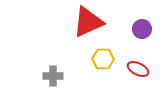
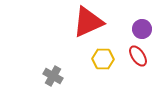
red ellipse: moved 13 px up; rotated 30 degrees clockwise
gray cross: rotated 30 degrees clockwise
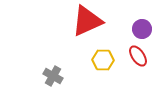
red triangle: moved 1 px left, 1 px up
yellow hexagon: moved 1 px down
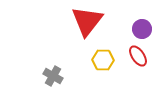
red triangle: rotated 28 degrees counterclockwise
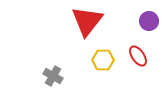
purple circle: moved 7 px right, 8 px up
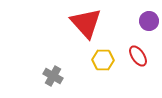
red triangle: moved 1 px left, 2 px down; rotated 20 degrees counterclockwise
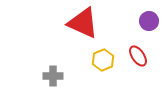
red triangle: moved 3 px left; rotated 24 degrees counterclockwise
yellow hexagon: rotated 25 degrees counterclockwise
gray cross: rotated 30 degrees counterclockwise
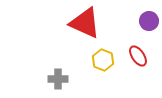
red triangle: moved 2 px right
yellow hexagon: rotated 15 degrees counterclockwise
gray cross: moved 5 px right, 3 px down
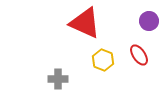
red ellipse: moved 1 px right, 1 px up
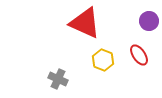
gray cross: rotated 24 degrees clockwise
